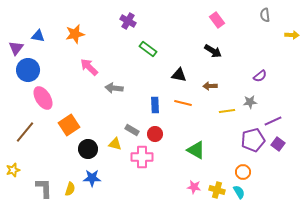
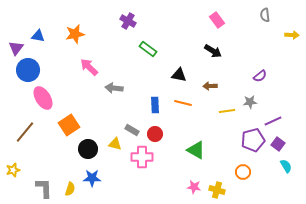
cyan semicircle: moved 47 px right, 26 px up
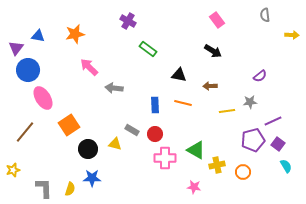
pink cross: moved 23 px right, 1 px down
yellow cross: moved 25 px up; rotated 28 degrees counterclockwise
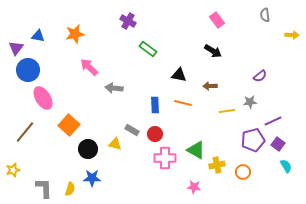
orange square: rotated 15 degrees counterclockwise
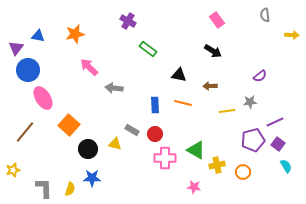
purple line: moved 2 px right, 1 px down
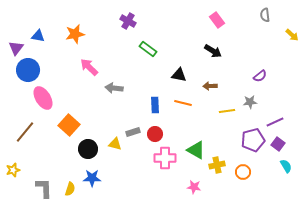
yellow arrow: rotated 40 degrees clockwise
gray rectangle: moved 1 px right, 2 px down; rotated 48 degrees counterclockwise
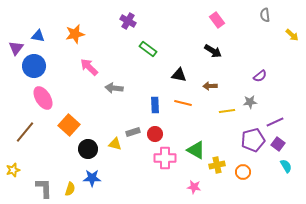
blue circle: moved 6 px right, 4 px up
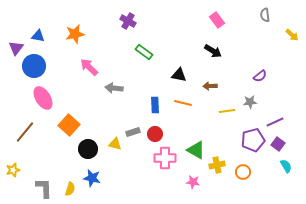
green rectangle: moved 4 px left, 3 px down
blue star: rotated 12 degrees clockwise
pink star: moved 1 px left, 5 px up
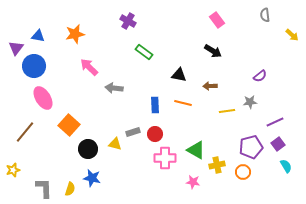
purple pentagon: moved 2 px left, 7 px down
purple square: rotated 16 degrees clockwise
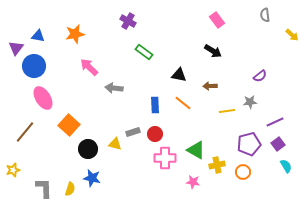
orange line: rotated 24 degrees clockwise
purple pentagon: moved 2 px left, 3 px up
